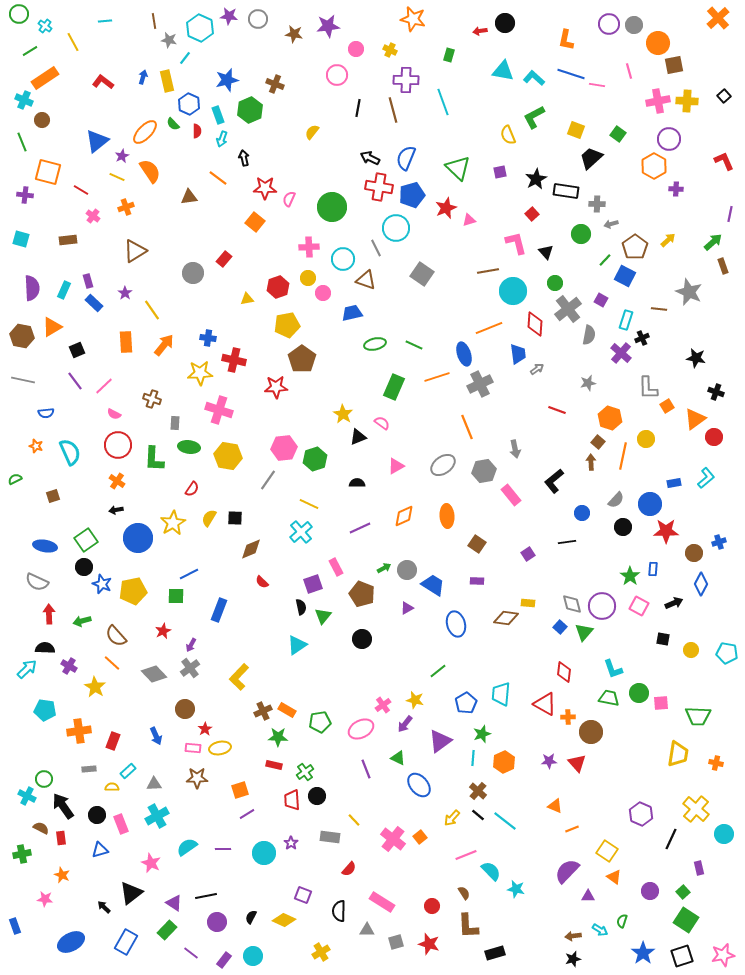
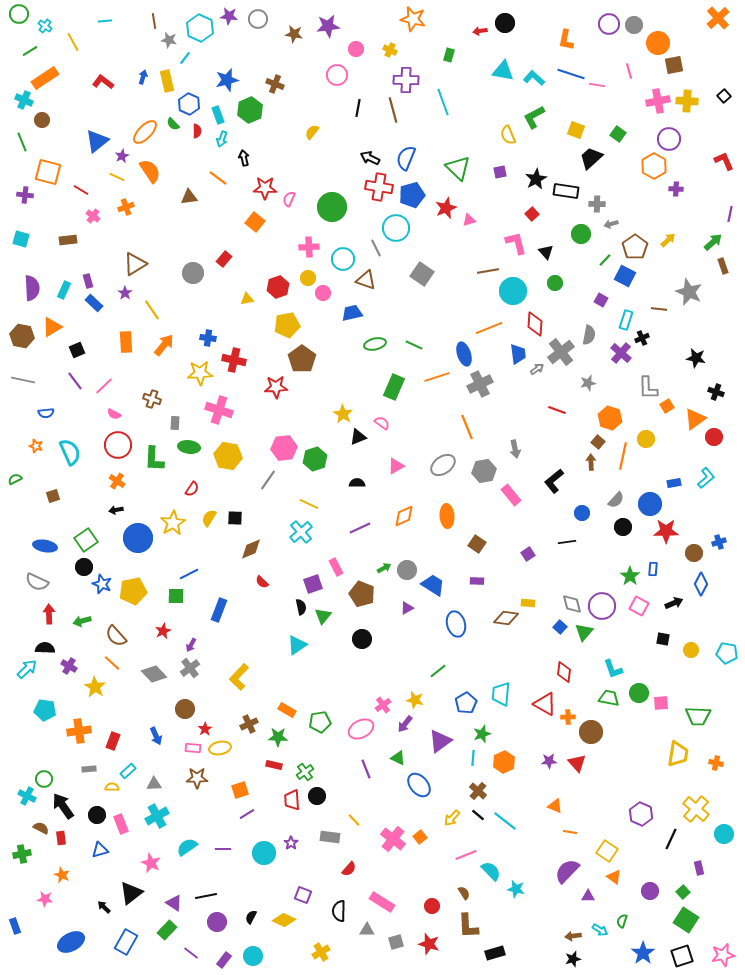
brown triangle at (135, 251): moved 13 px down
gray cross at (568, 309): moved 7 px left, 43 px down
brown cross at (263, 711): moved 14 px left, 13 px down
orange line at (572, 829): moved 2 px left, 3 px down; rotated 32 degrees clockwise
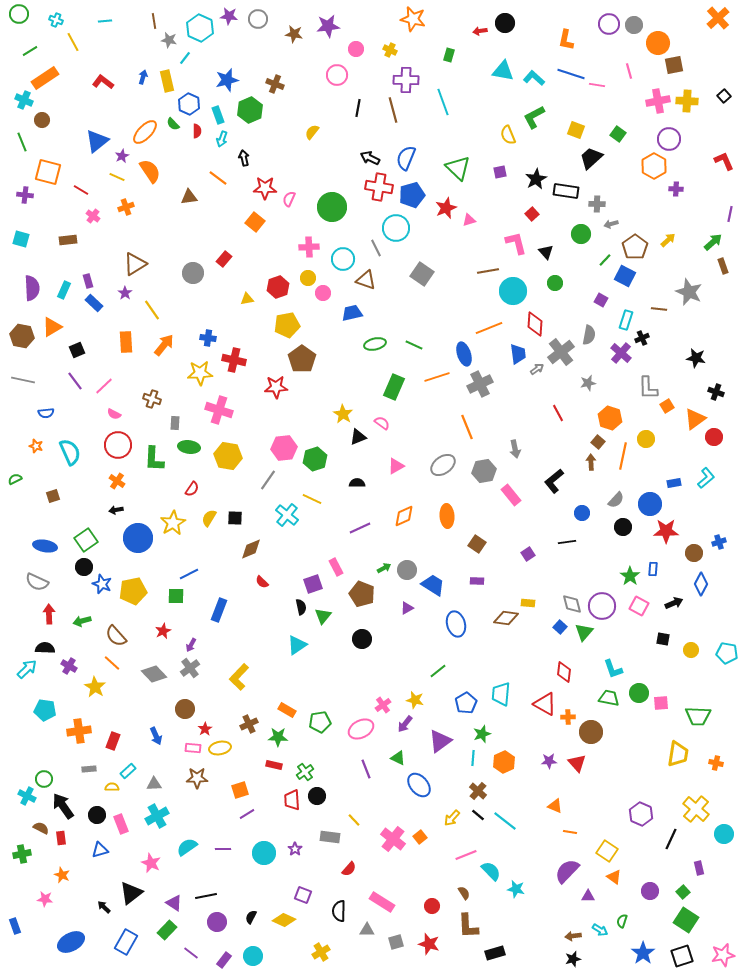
cyan cross at (45, 26): moved 11 px right, 6 px up; rotated 16 degrees counterclockwise
red line at (557, 410): moved 1 px right, 3 px down; rotated 42 degrees clockwise
yellow line at (309, 504): moved 3 px right, 5 px up
cyan cross at (301, 532): moved 14 px left, 17 px up; rotated 10 degrees counterclockwise
purple star at (291, 843): moved 4 px right, 6 px down
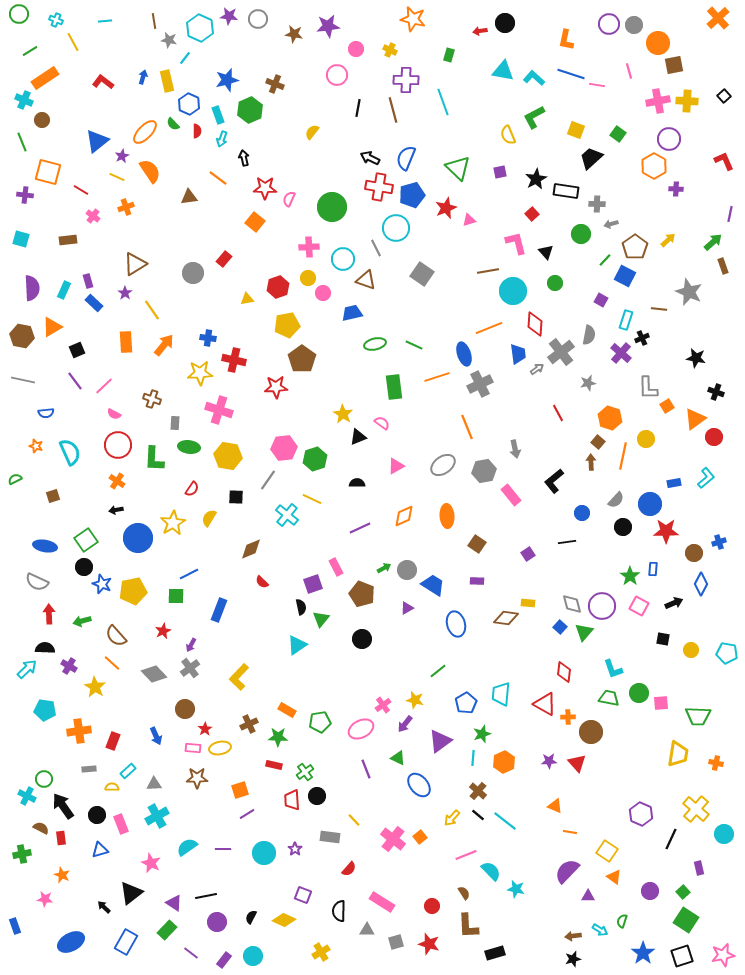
green rectangle at (394, 387): rotated 30 degrees counterclockwise
black square at (235, 518): moved 1 px right, 21 px up
green triangle at (323, 616): moved 2 px left, 3 px down
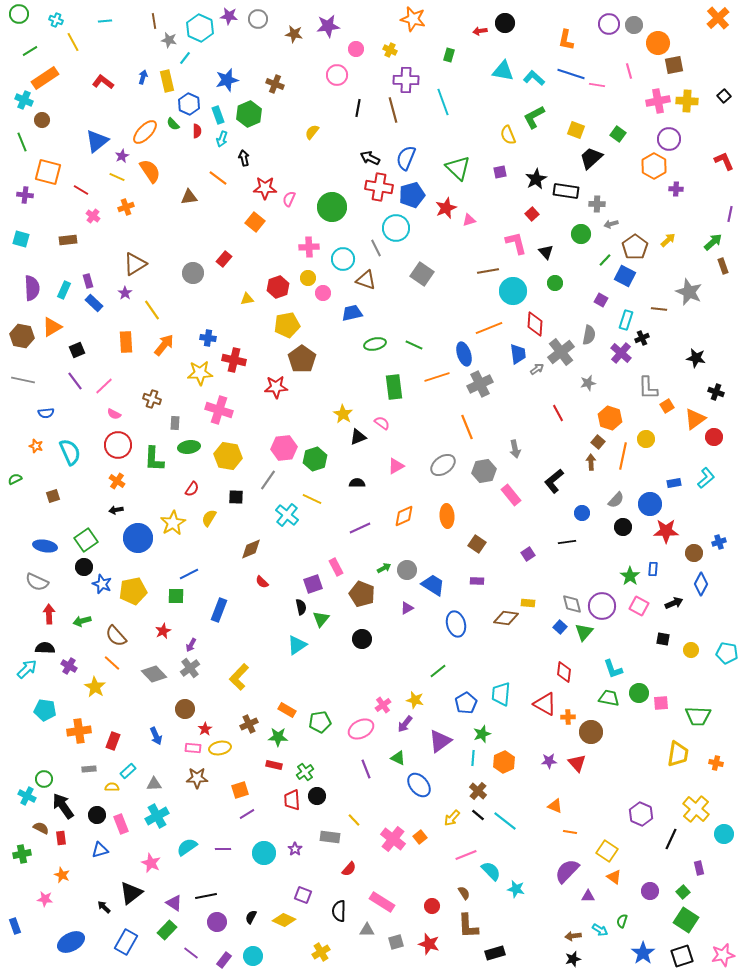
green hexagon at (250, 110): moved 1 px left, 4 px down
green ellipse at (189, 447): rotated 15 degrees counterclockwise
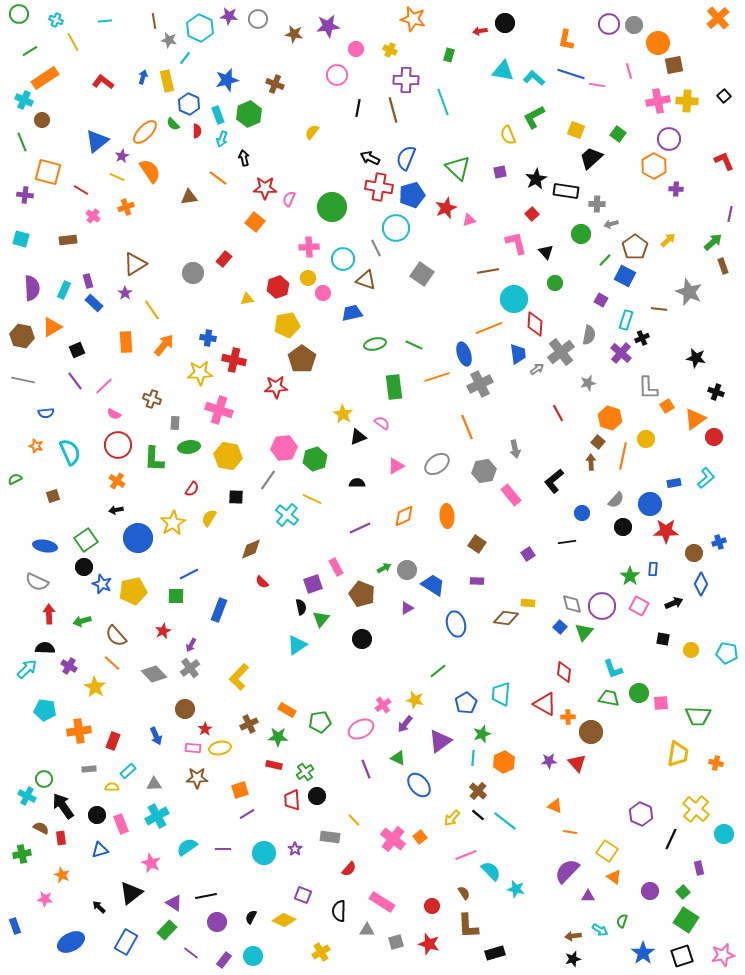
cyan circle at (513, 291): moved 1 px right, 8 px down
gray ellipse at (443, 465): moved 6 px left, 1 px up
black arrow at (104, 907): moved 5 px left
